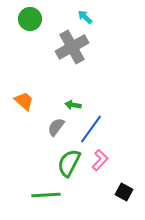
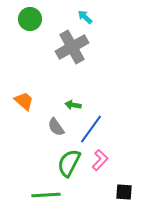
gray semicircle: rotated 72 degrees counterclockwise
black square: rotated 24 degrees counterclockwise
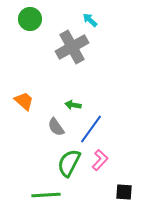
cyan arrow: moved 5 px right, 3 px down
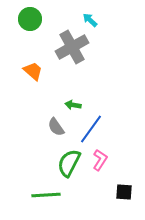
orange trapezoid: moved 9 px right, 30 px up
pink L-shape: rotated 10 degrees counterclockwise
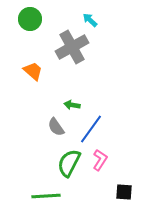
green arrow: moved 1 px left
green line: moved 1 px down
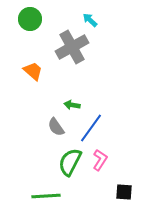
blue line: moved 1 px up
green semicircle: moved 1 px right, 1 px up
